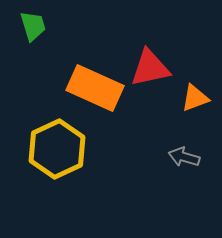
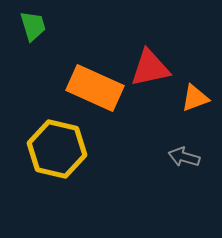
yellow hexagon: rotated 22 degrees counterclockwise
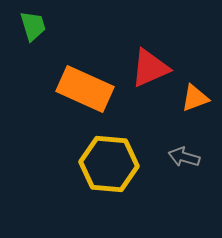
red triangle: rotated 12 degrees counterclockwise
orange rectangle: moved 10 px left, 1 px down
yellow hexagon: moved 52 px right, 15 px down; rotated 8 degrees counterclockwise
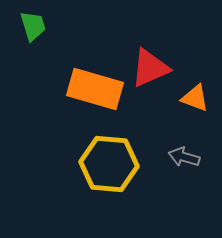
orange rectangle: moved 10 px right; rotated 8 degrees counterclockwise
orange triangle: rotated 40 degrees clockwise
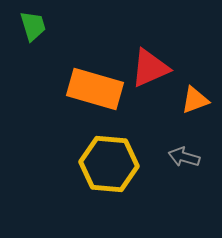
orange triangle: moved 2 px down; rotated 40 degrees counterclockwise
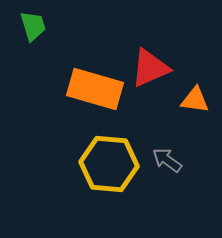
orange triangle: rotated 28 degrees clockwise
gray arrow: moved 17 px left, 3 px down; rotated 20 degrees clockwise
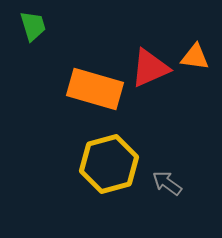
orange triangle: moved 43 px up
gray arrow: moved 23 px down
yellow hexagon: rotated 20 degrees counterclockwise
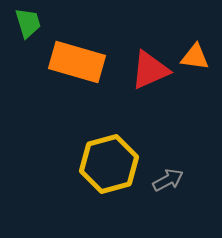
green trapezoid: moved 5 px left, 3 px up
red triangle: moved 2 px down
orange rectangle: moved 18 px left, 27 px up
gray arrow: moved 1 px right, 3 px up; rotated 116 degrees clockwise
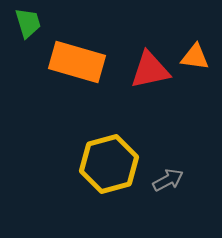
red triangle: rotated 12 degrees clockwise
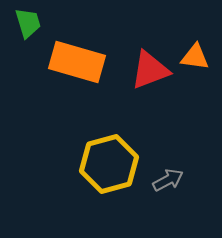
red triangle: rotated 9 degrees counterclockwise
